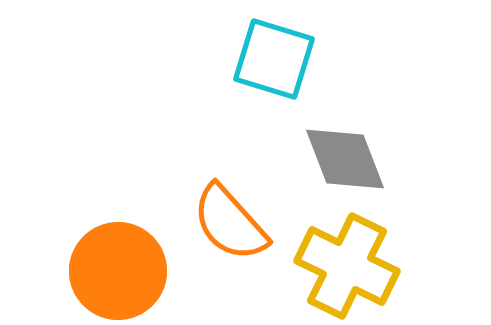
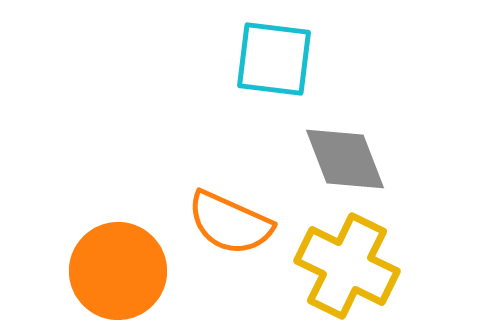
cyan square: rotated 10 degrees counterclockwise
orange semicircle: rotated 24 degrees counterclockwise
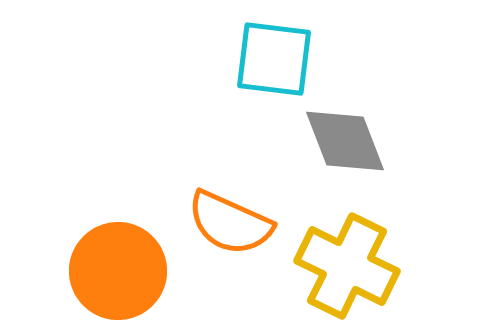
gray diamond: moved 18 px up
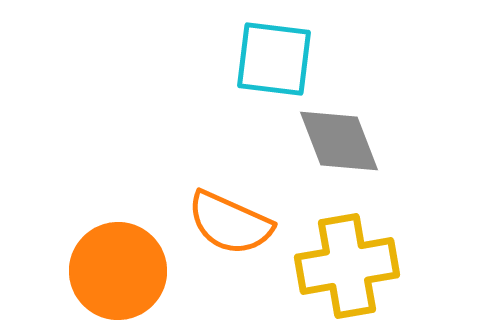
gray diamond: moved 6 px left
yellow cross: rotated 36 degrees counterclockwise
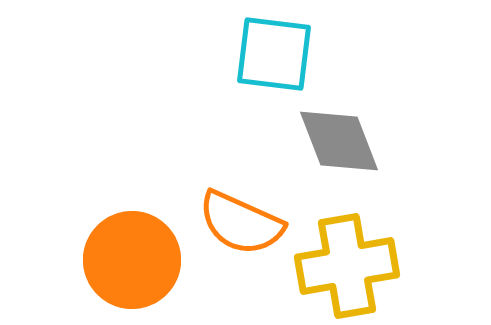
cyan square: moved 5 px up
orange semicircle: moved 11 px right
orange circle: moved 14 px right, 11 px up
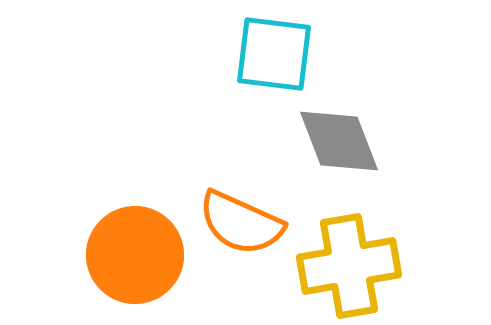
orange circle: moved 3 px right, 5 px up
yellow cross: moved 2 px right
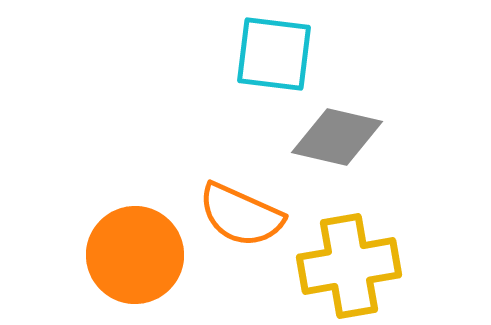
gray diamond: moved 2 px left, 4 px up; rotated 56 degrees counterclockwise
orange semicircle: moved 8 px up
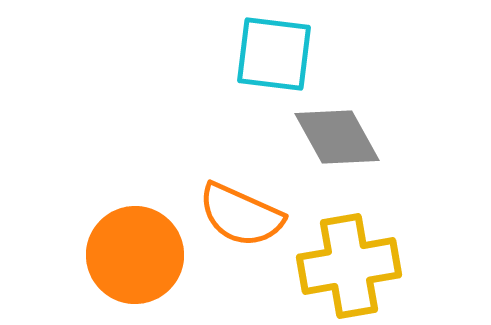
gray diamond: rotated 48 degrees clockwise
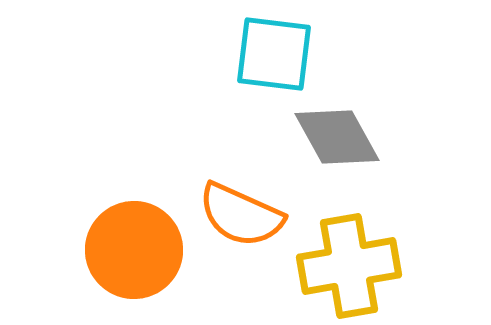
orange circle: moved 1 px left, 5 px up
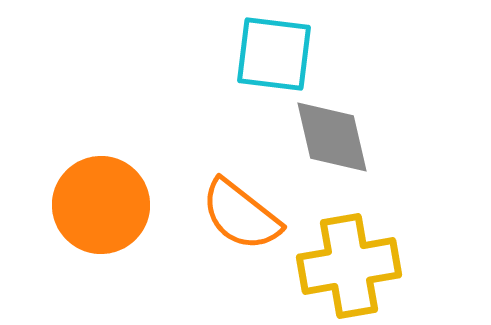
gray diamond: moved 5 px left; rotated 16 degrees clockwise
orange semicircle: rotated 14 degrees clockwise
orange circle: moved 33 px left, 45 px up
